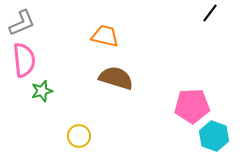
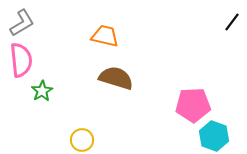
black line: moved 22 px right, 9 px down
gray L-shape: rotated 8 degrees counterclockwise
pink semicircle: moved 3 px left
green star: rotated 15 degrees counterclockwise
pink pentagon: moved 1 px right, 1 px up
yellow circle: moved 3 px right, 4 px down
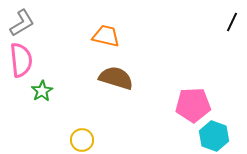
black line: rotated 12 degrees counterclockwise
orange trapezoid: moved 1 px right
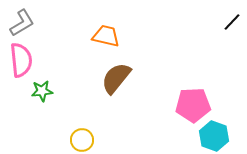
black line: rotated 18 degrees clockwise
brown semicircle: rotated 68 degrees counterclockwise
green star: rotated 25 degrees clockwise
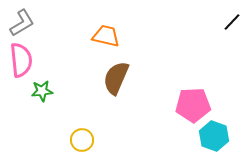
brown semicircle: rotated 16 degrees counterclockwise
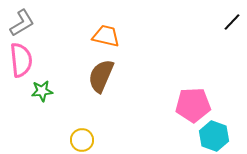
brown semicircle: moved 15 px left, 2 px up
